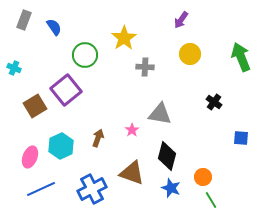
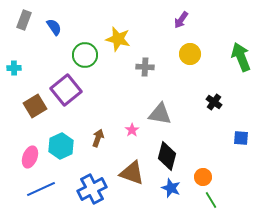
yellow star: moved 6 px left, 1 px down; rotated 25 degrees counterclockwise
cyan cross: rotated 24 degrees counterclockwise
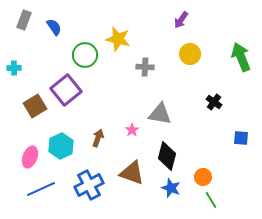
blue cross: moved 3 px left, 4 px up
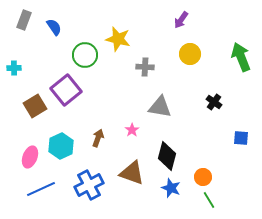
gray triangle: moved 7 px up
green line: moved 2 px left
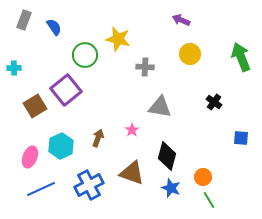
purple arrow: rotated 78 degrees clockwise
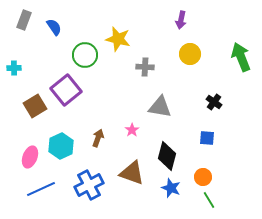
purple arrow: rotated 102 degrees counterclockwise
blue square: moved 34 px left
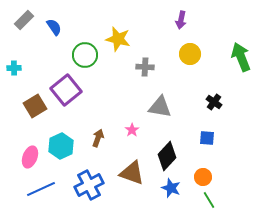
gray rectangle: rotated 24 degrees clockwise
black diamond: rotated 28 degrees clockwise
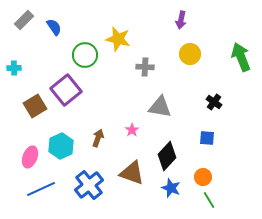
blue cross: rotated 12 degrees counterclockwise
